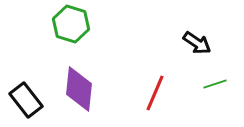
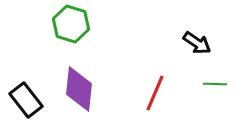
green line: rotated 20 degrees clockwise
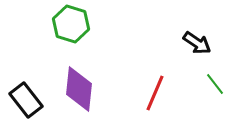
green line: rotated 50 degrees clockwise
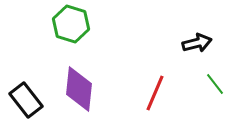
black arrow: rotated 48 degrees counterclockwise
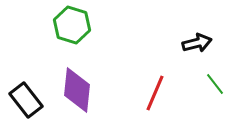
green hexagon: moved 1 px right, 1 px down
purple diamond: moved 2 px left, 1 px down
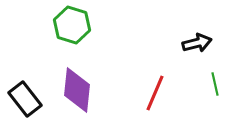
green line: rotated 25 degrees clockwise
black rectangle: moved 1 px left, 1 px up
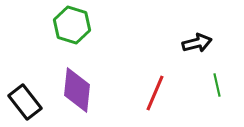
green line: moved 2 px right, 1 px down
black rectangle: moved 3 px down
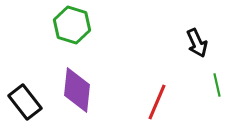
black arrow: rotated 80 degrees clockwise
red line: moved 2 px right, 9 px down
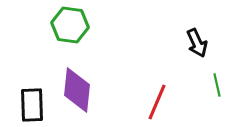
green hexagon: moved 2 px left; rotated 9 degrees counterclockwise
black rectangle: moved 7 px right, 3 px down; rotated 36 degrees clockwise
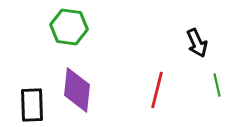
green hexagon: moved 1 px left, 2 px down
red line: moved 12 px up; rotated 9 degrees counterclockwise
